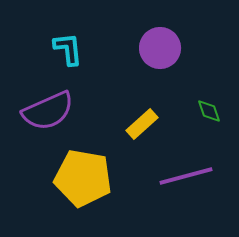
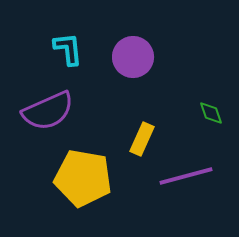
purple circle: moved 27 px left, 9 px down
green diamond: moved 2 px right, 2 px down
yellow rectangle: moved 15 px down; rotated 24 degrees counterclockwise
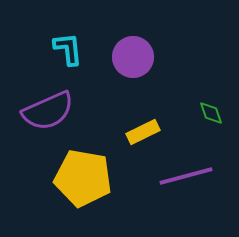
yellow rectangle: moved 1 px right, 7 px up; rotated 40 degrees clockwise
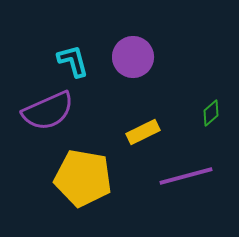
cyan L-shape: moved 5 px right, 12 px down; rotated 9 degrees counterclockwise
green diamond: rotated 68 degrees clockwise
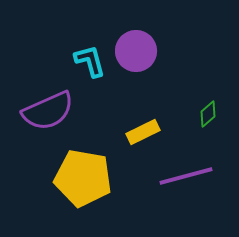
purple circle: moved 3 px right, 6 px up
cyan L-shape: moved 17 px right
green diamond: moved 3 px left, 1 px down
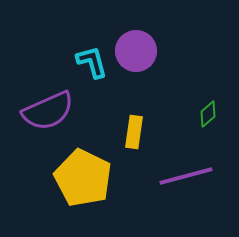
cyan L-shape: moved 2 px right, 1 px down
yellow rectangle: moved 9 px left; rotated 56 degrees counterclockwise
yellow pentagon: rotated 16 degrees clockwise
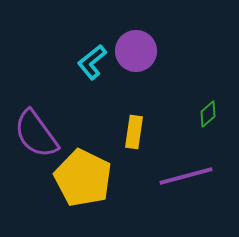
cyan L-shape: rotated 114 degrees counterclockwise
purple semicircle: moved 12 px left, 23 px down; rotated 78 degrees clockwise
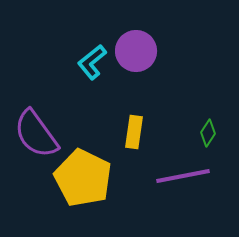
green diamond: moved 19 px down; rotated 16 degrees counterclockwise
purple line: moved 3 px left; rotated 4 degrees clockwise
